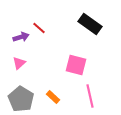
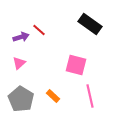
red line: moved 2 px down
orange rectangle: moved 1 px up
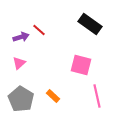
pink square: moved 5 px right
pink line: moved 7 px right
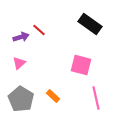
pink line: moved 1 px left, 2 px down
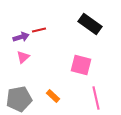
red line: rotated 56 degrees counterclockwise
pink triangle: moved 4 px right, 6 px up
gray pentagon: moved 2 px left; rotated 30 degrees clockwise
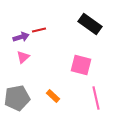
gray pentagon: moved 2 px left, 1 px up
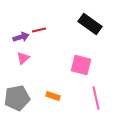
pink triangle: moved 1 px down
orange rectangle: rotated 24 degrees counterclockwise
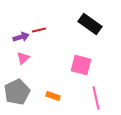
gray pentagon: moved 6 px up; rotated 15 degrees counterclockwise
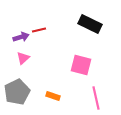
black rectangle: rotated 10 degrees counterclockwise
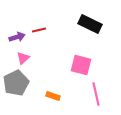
purple arrow: moved 4 px left
gray pentagon: moved 1 px left, 9 px up
pink line: moved 4 px up
